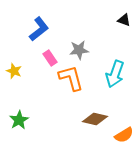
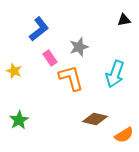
black triangle: rotated 32 degrees counterclockwise
gray star: moved 3 px up; rotated 12 degrees counterclockwise
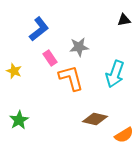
gray star: rotated 12 degrees clockwise
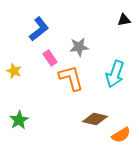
orange semicircle: moved 3 px left
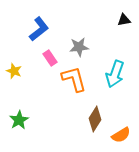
orange L-shape: moved 3 px right, 1 px down
brown diamond: rotated 70 degrees counterclockwise
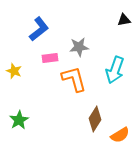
pink rectangle: rotated 63 degrees counterclockwise
cyan arrow: moved 4 px up
orange semicircle: moved 1 px left
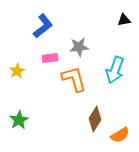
blue L-shape: moved 4 px right, 3 px up
yellow star: moved 3 px right; rotated 21 degrees clockwise
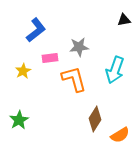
blue L-shape: moved 7 px left, 4 px down
yellow star: moved 6 px right
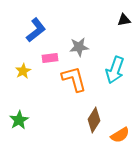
brown diamond: moved 1 px left, 1 px down
